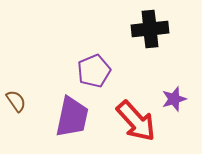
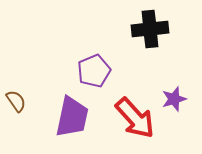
red arrow: moved 1 px left, 3 px up
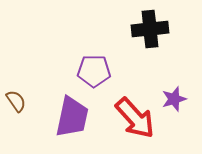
purple pentagon: rotated 24 degrees clockwise
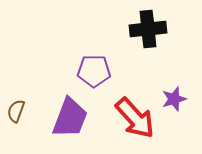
black cross: moved 2 px left
brown semicircle: moved 10 px down; rotated 125 degrees counterclockwise
purple trapezoid: moved 2 px left, 1 px down; rotated 9 degrees clockwise
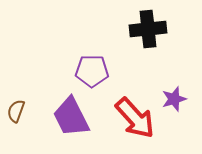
purple pentagon: moved 2 px left
purple trapezoid: moved 1 px right, 1 px up; rotated 132 degrees clockwise
